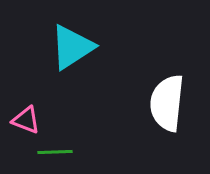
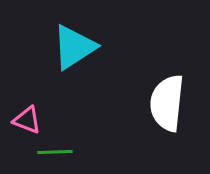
cyan triangle: moved 2 px right
pink triangle: moved 1 px right
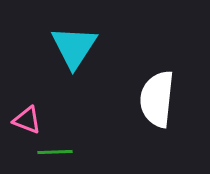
cyan triangle: rotated 24 degrees counterclockwise
white semicircle: moved 10 px left, 4 px up
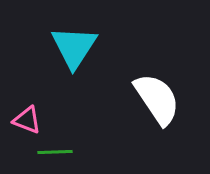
white semicircle: rotated 140 degrees clockwise
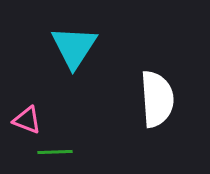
white semicircle: rotated 30 degrees clockwise
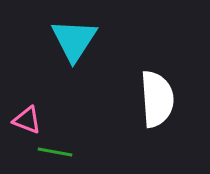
cyan triangle: moved 7 px up
green line: rotated 12 degrees clockwise
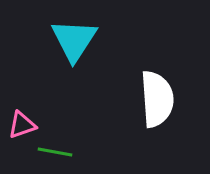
pink triangle: moved 5 px left, 5 px down; rotated 40 degrees counterclockwise
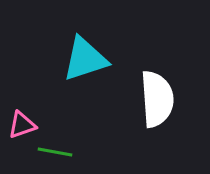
cyan triangle: moved 11 px right, 19 px down; rotated 39 degrees clockwise
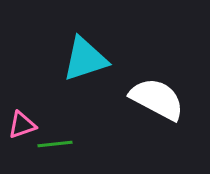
white semicircle: rotated 58 degrees counterclockwise
green line: moved 8 px up; rotated 16 degrees counterclockwise
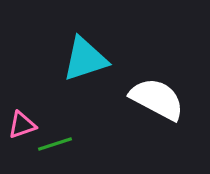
green line: rotated 12 degrees counterclockwise
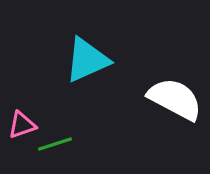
cyan triangle: moved 2 px right, 1 px down; rotated 6 degrees counterclockwise
white semicircle: moved 18 px right
